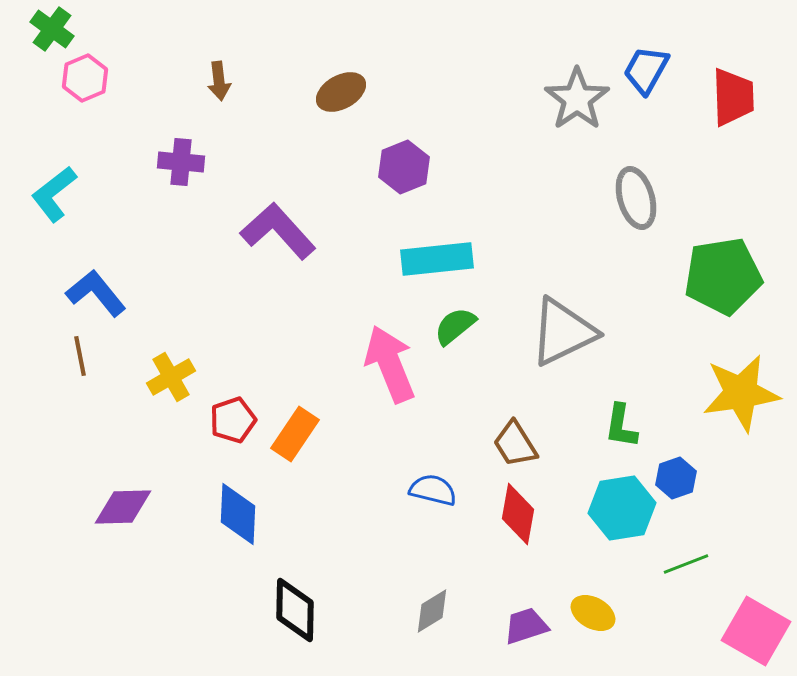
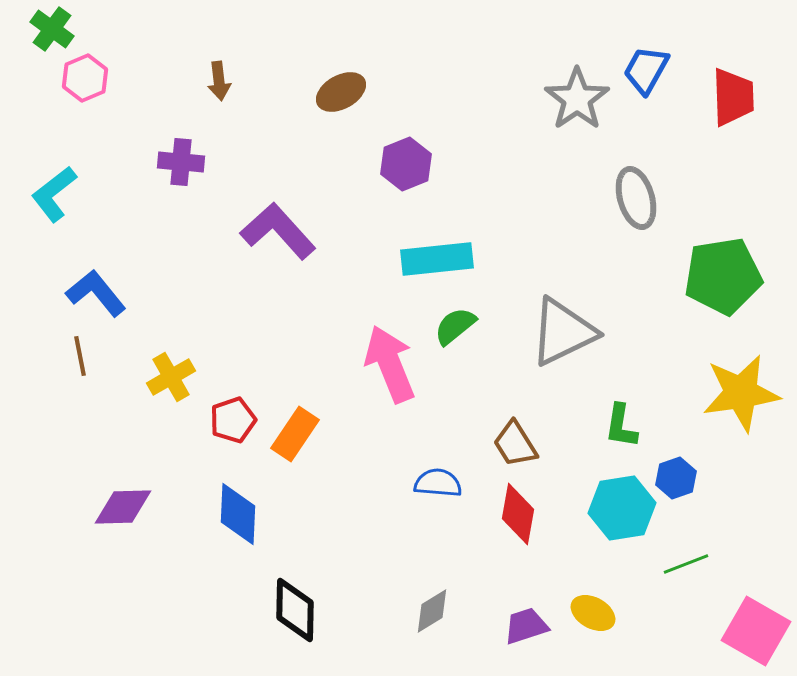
purple hexagon: moved 2 px right, 3 px up
blue semicircle: moved 5 px right, 7 px up; rotated 9 degrees counterclockwise
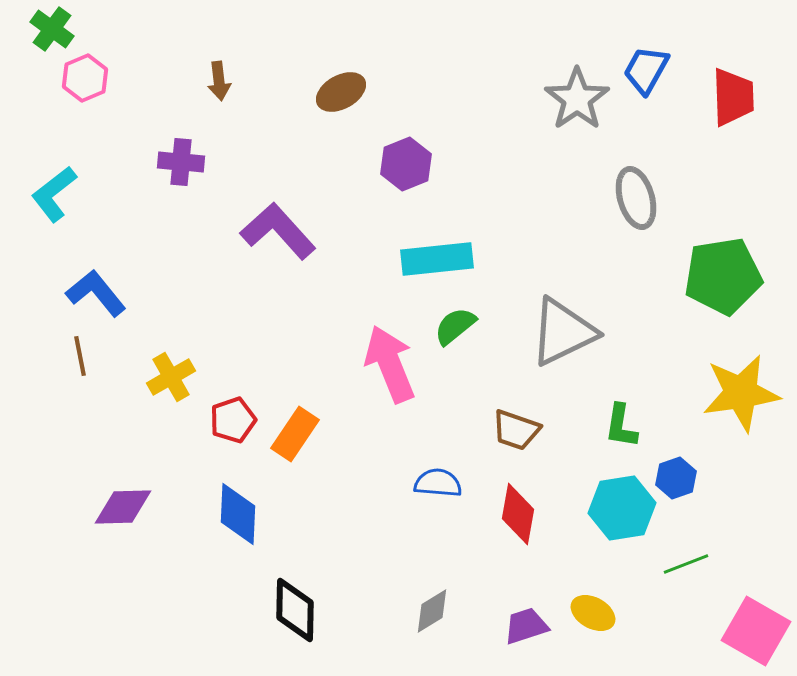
brown trapezoid: moved 1 px right, 14 px up; rotated 39 degrees counterclockwise
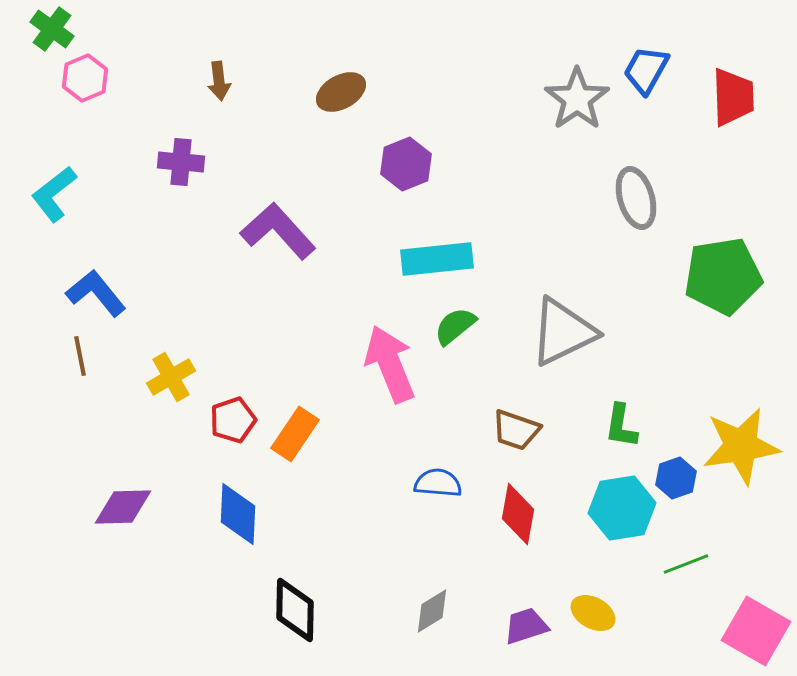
yellow star: moved 53 px down
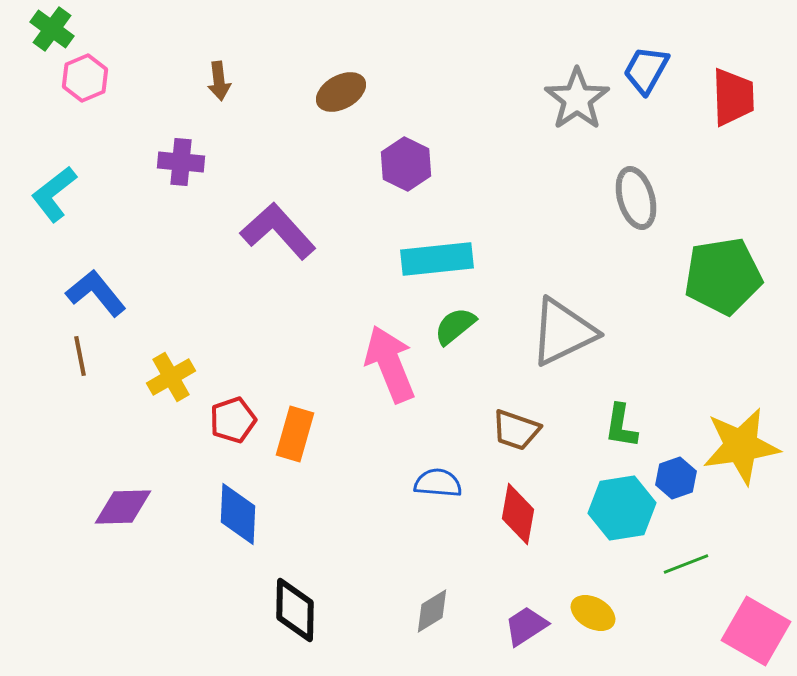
purple hexagon: rotated 12 degrees counterclockwise
orange rectangle: rotated 18 degrees counterclockwise
purple trapezoid: rotated 15 degrees counterclockwise
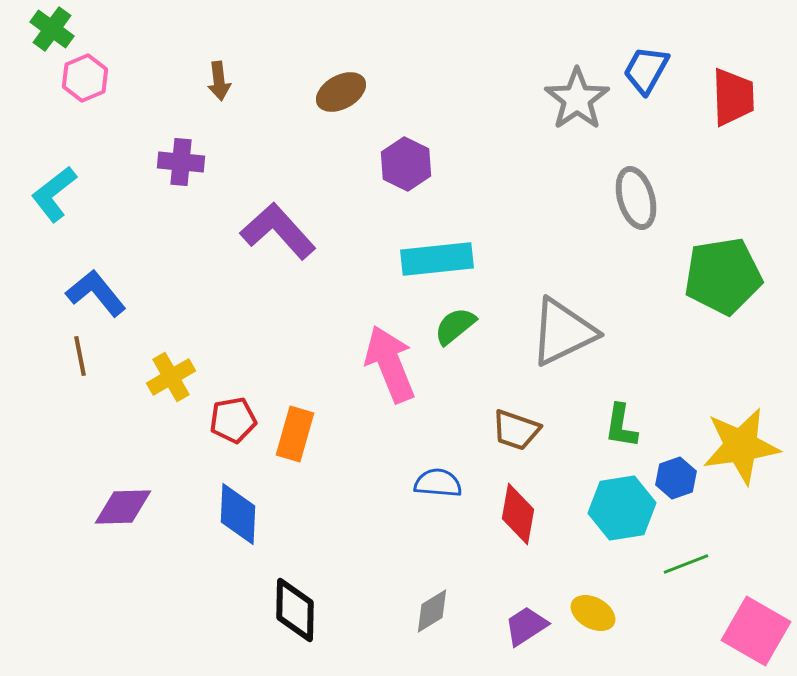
red pentagon: rotated 9 degrees clockwise
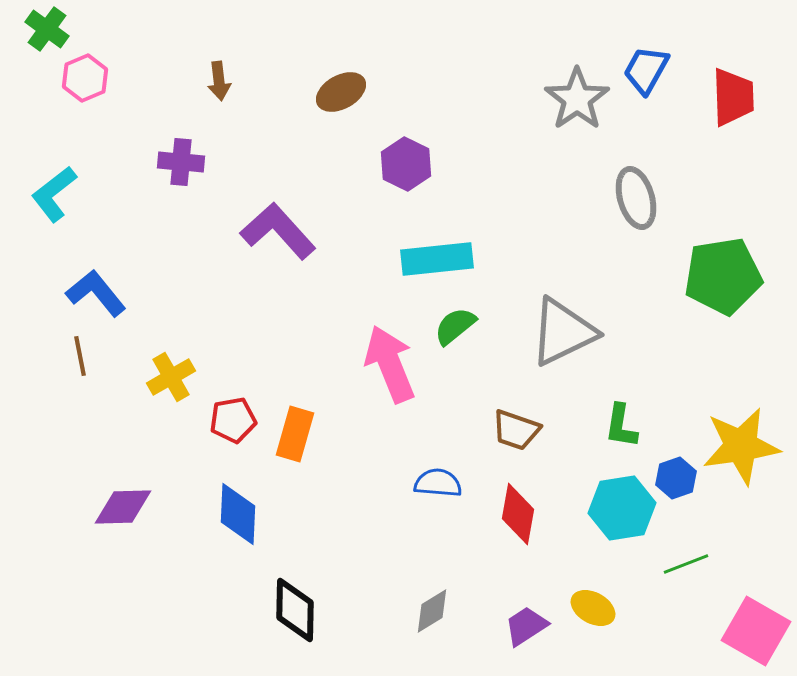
green cross: moved 5 px left
yellow ellipse: moved 5 px up
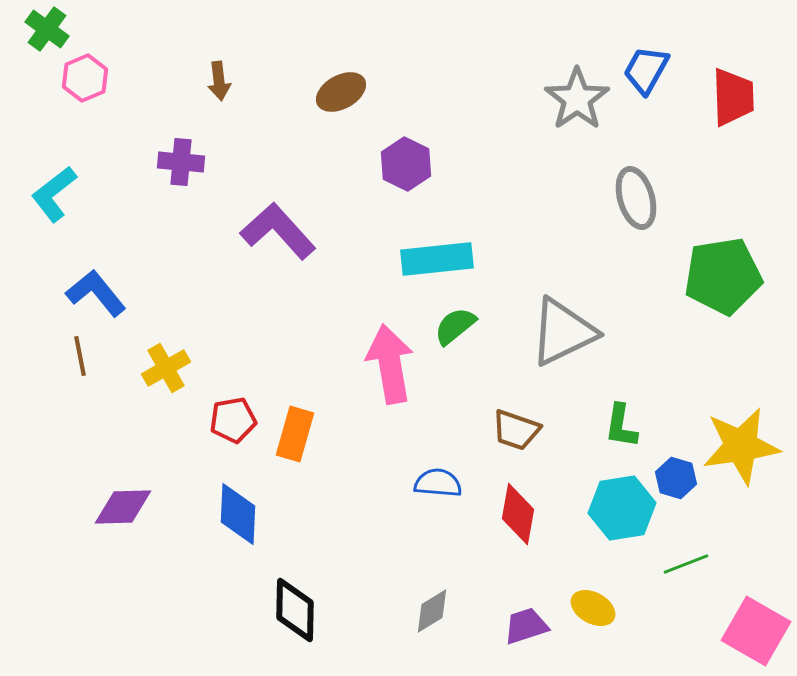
pink arrow: rotated 12 degrees clockwise
yellow cross: moved 5 px left, 9 px up
blue hexagon: rotated 24 degrees counterclockwise
purple trapezoid: rotated 15 degrees clockwise
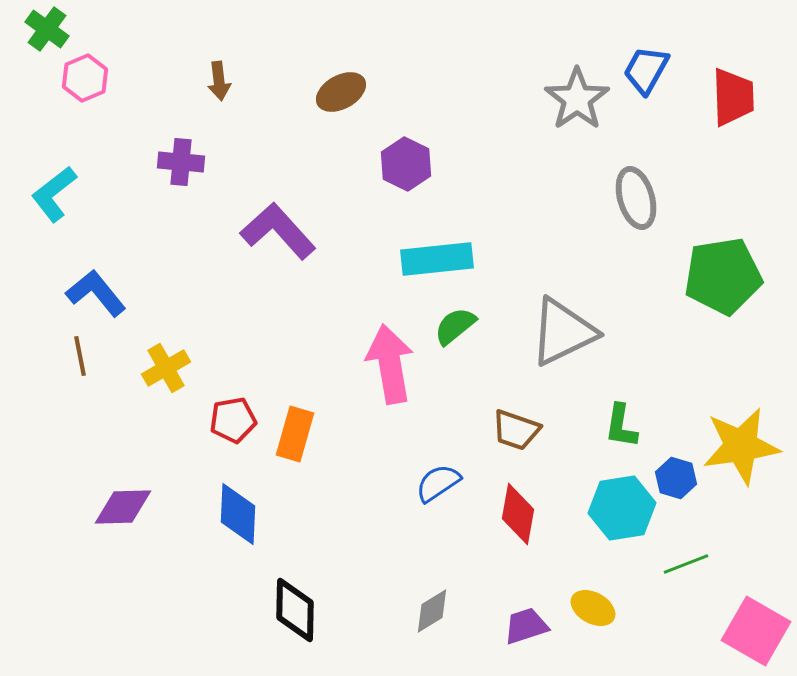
blue semicircle: rotated 39 degrees counterclockwise
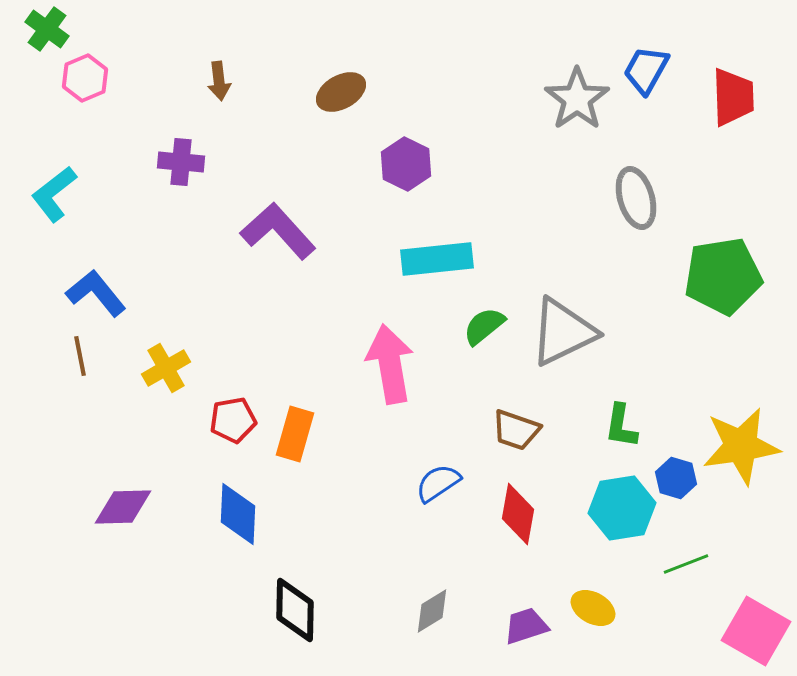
green semicircle: moved 29 px right
